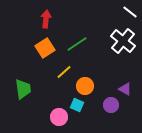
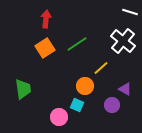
white line: rotated 21 degrees counterclockwise
yellow line: moved 37 px right, 4 px up
purple circle: moved 1 px right
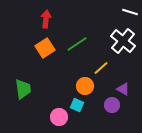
purple triangle: moved 2 px left
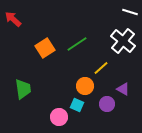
red arrow: moved 33 px left; rotated 54 degrees counterclockwise
purple circle: moved 5 px left, 1 px up
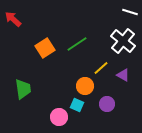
purple triangle: moved 14 px up
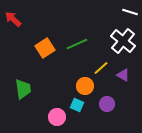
green line: rotated 10 degrees clockwise
pink circle: moved 2 px left
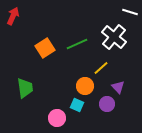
red arrow: moved 3 px up; rotated 72 degrees clockwise
white cross: moved 9 px left, 4 px up
purple triangle: moved 5 px left, 12 px down; rotated 16 degrees clockwise
green trapezoid: moved 2 px right, 1 px up
pink circle: moved 1 px down
